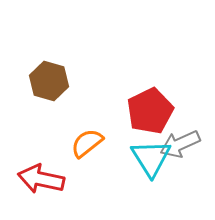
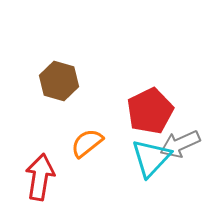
brown hexagon: moved 10 px right
cyan triangle: rotated 15 degrees clockwise
red arrow: moved 1 px left, 2 px up; rotated 87 degrees clockwise
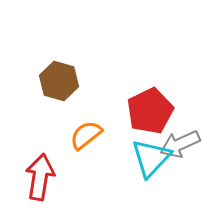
orange semicircle: moved 1 px left, 8 px up
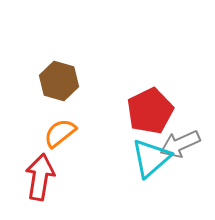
orange semicircle: moved 26 px left, 2 px up
cyan triangle: rotated 6 degrees clockwise
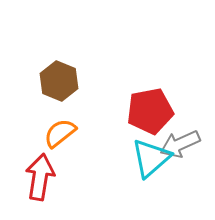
brown hexagon: rotated 6 degrees clockwise
red pentagon: rotated 15 degrees clockwise
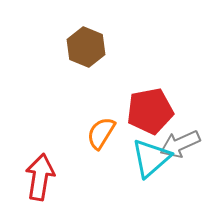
brown hexagon: moved 27 px right, 34 px up
orange semicircle: moved 41 px right; rotated 20 degrees counterclockwise
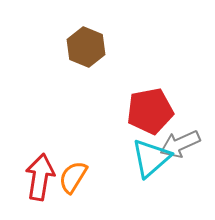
orange semicircle: moved 28 px left, 44 px down
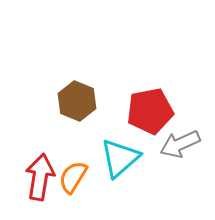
brown hexagon: moved 9 px left, 54 px down
cyan triangle: moved 31 px left
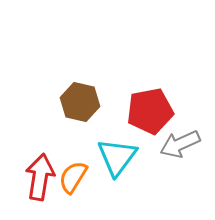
brown hexagon: moved 3 px right, 1 px down; rotated 9 degrees counterclockwise
cyan triangle: moved 3 px left, 1 px up; rotated 12 degrees counterclockwise
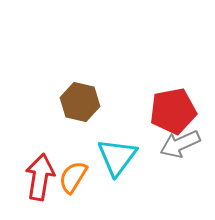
red pentagon: moved 23 px right
